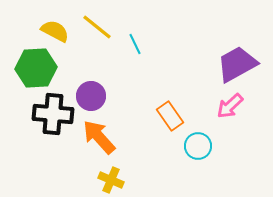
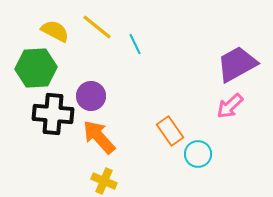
orange rectangle: moved 15 px down
cyan circle: moved 8 px down
yellow cross: moved 7 px left, 1 px down
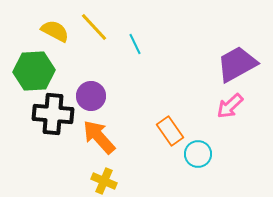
yellow line: moved 3 px left; rotated 8 degrees clockwise
green hexagon: moved 2 px left, 3 px down
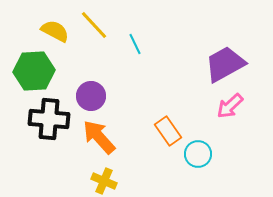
yellow line: moved 2 px up
purple trapezoid: moved 12 px left
black cross: moved 4 px left, 5 px down
orange rectangle: moved 2 px left
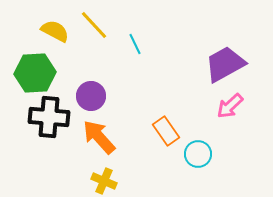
green hexagon: moved 1 px right, 2 px down
black cross: moved 2 px up
orange rectangle: moved 2 px left
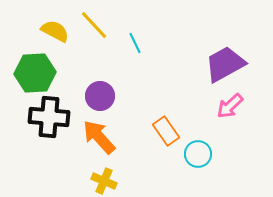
cyan line: moved 1 px up
purple circle: moved 9 px right
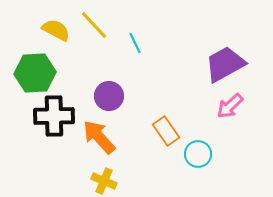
yellow semicircle: moved 1 px right, 1 px up
purple circle: moved 9 px right
black cross: moved 5 px right, 1 px up; rotated 6 degrees counterclockwise
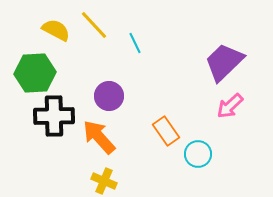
purple trapezoid: moved 1 px left, 2 px up; rotated 15 degrees counterclockwise
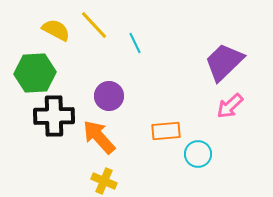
orange rectangle: rotated 60 degrees counterclockwise
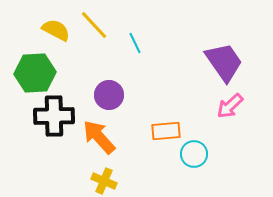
purple trapezoid: rotated 99 degrees clockwise
purple circle: moved 1 px up
cyan circle: moved 4 px left
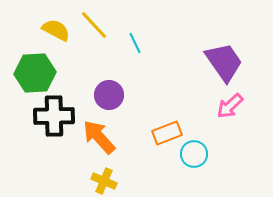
orange rectangle: moved 1 px right, 2 px down; rotated 16 degrees counterclockwise
